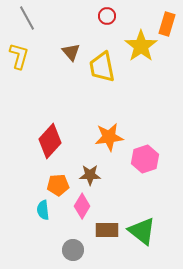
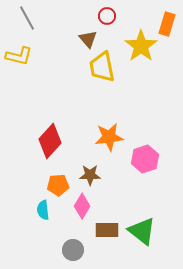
brown triangle: moved 17 px right, 13 px up
yellow L-shape: rotated 88 degrees clockwise
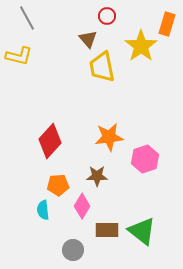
brown star: moved 7 px right, 1 px down
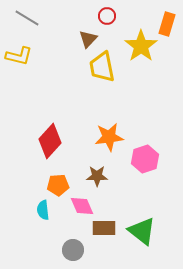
gray line: rotated 30 degrees counterclockwise
brown triangle: rotated 24 degrees clockwise
pink diamond: rotated 55 degrees counterclockwise
brown rectangle: moved 3 px left, 2 px up
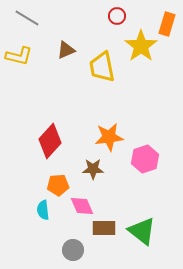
red circle: moved 10 px right
brown triangle: moved 22 px left, 11 px down; rotated 24 degrees clockwise
brown star: moved 4 px left, 7 px up
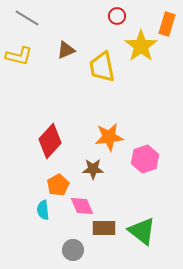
orange pentagon: rotated 25 degrees counterclockwise
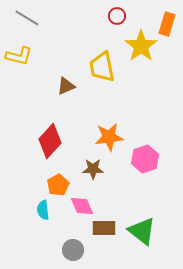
brown triangle: moved 36 px down
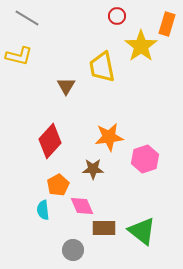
brown triangle: rotated 36 degrees counterclockwise
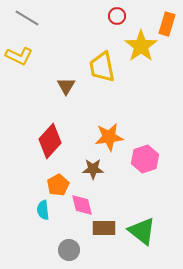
yellow L-shape: rotated 12 degrees clockwise
pink diamond: moved 1 px up; rotated 10 degrees clockwise
gray circle: moved 4 px left
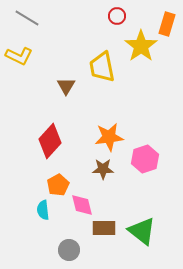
brown star: moved 10 px right
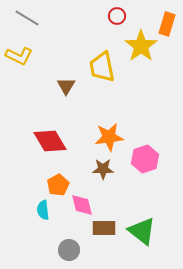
red diamond: rotated 72 degrees counterclockwise
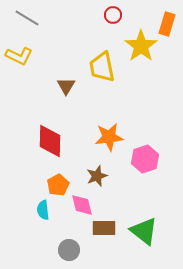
red circle: moved 4 px left, 1 px up
red diamond: rotated 32 degrees clockwise
brown star: moved 6 px left, 7 px down; rotated 20 degrees counterclockwise
green triangle: moved 2 px right
